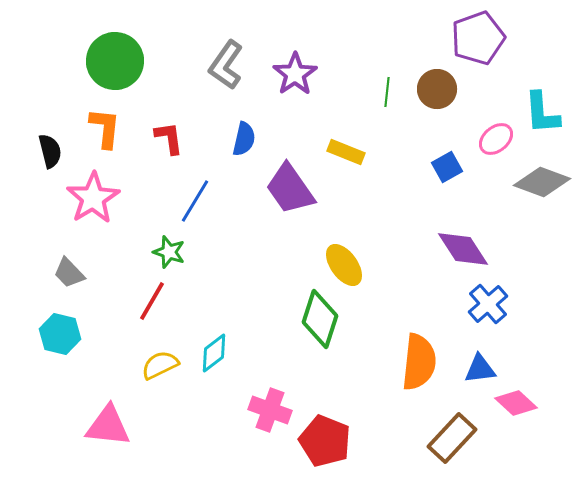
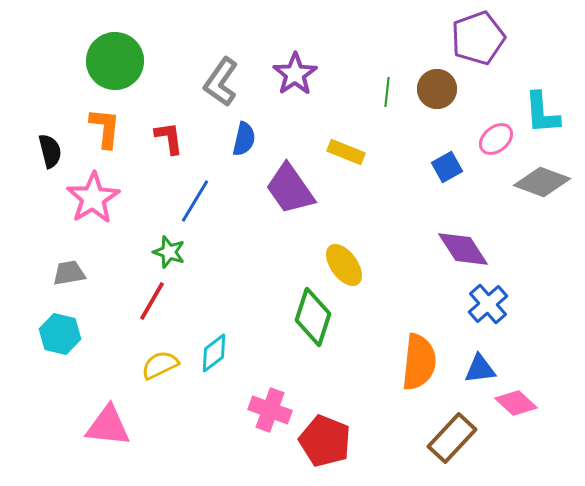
gray L-shape: moved 5 px left, 17 px down
gray trapezoid: rotated 124 degrees clockwise
green diamond: moved 7 px left, 2 px up
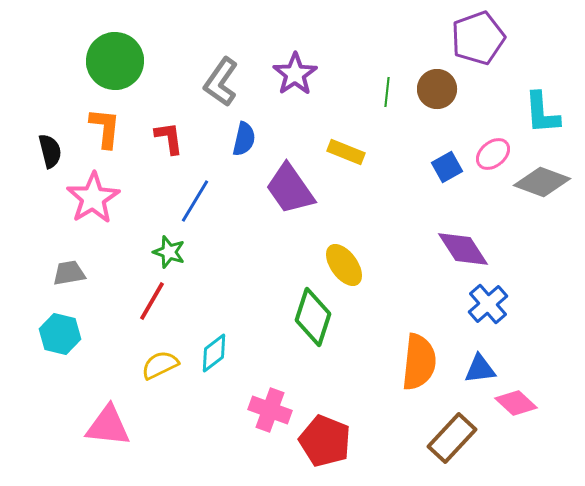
pink ellipse: moved 3 px left, 15 px down
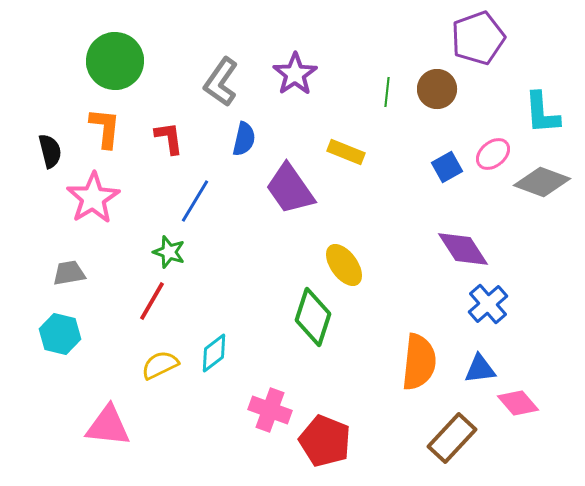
pink diamond: moved 2 px right; rotated 6 degrees clockwise
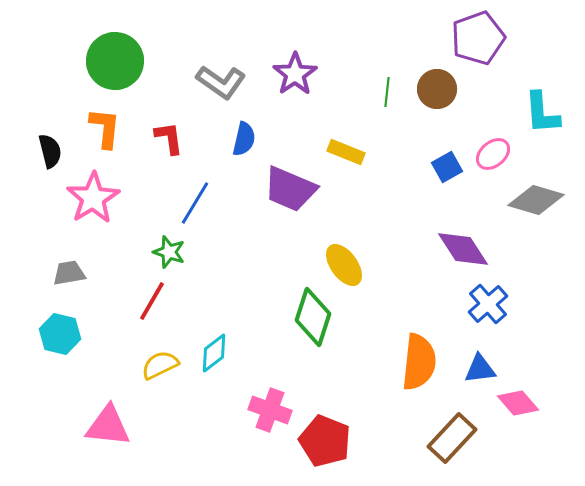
gray L-shape: rotated 90 degrees counterclockwise
gray diamond: moved 6 px left, 18 px down; rotated 4 degrees counterclockwise
purple trapezoid: rotated 32 degrees counterclockwise
blue line: moved 2 px down
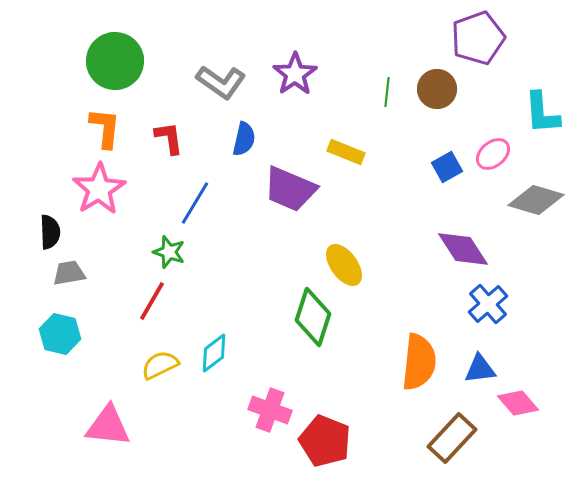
black semicircle: moved 81 px down; rotated 12 degrees clockwise
pink star: moved 6 px right, 9 px up
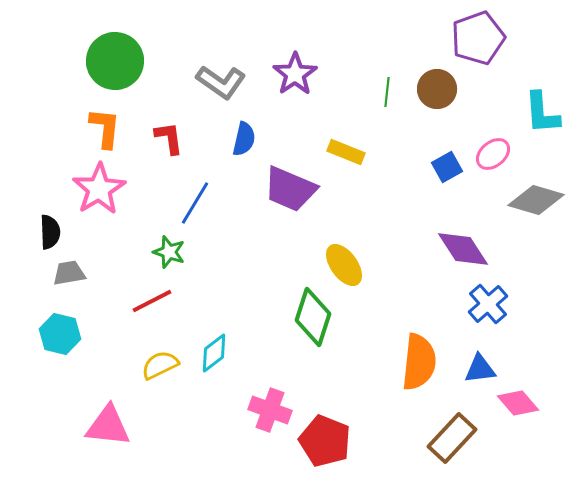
red line: rotated 33 degrees clockwise
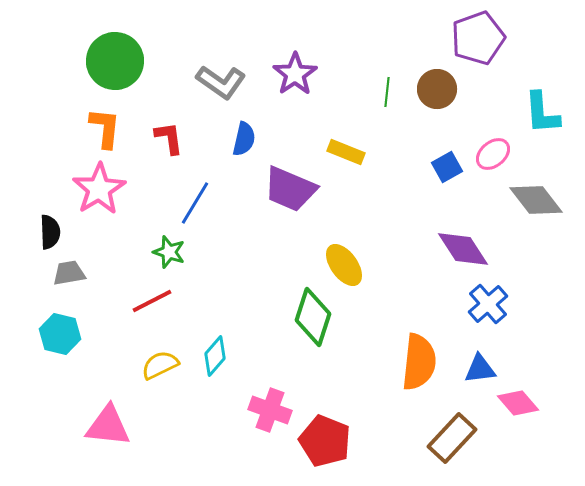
gray diamond: rotated 36 degrees clockwise
cyan diamond: moved 1 px right, 3 px down; rotated 12 degrees counterclockwise
